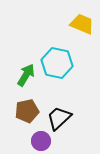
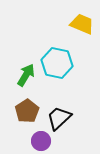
brown pentagon: rotated 20 degrees counterclockwise
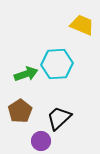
yellow trapezoid: moved 1 px down
cyan hexagon: moved 1 px down; rotated 16 degrees counterclockwise
green arrow: moved 1 px up; rotated 40 degrees clockwise
brown pentagon: moved 7 px left
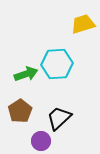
yellow trapezoid: moved 1 px right, 1 px up; rotated 40 degrees counterclockwise
